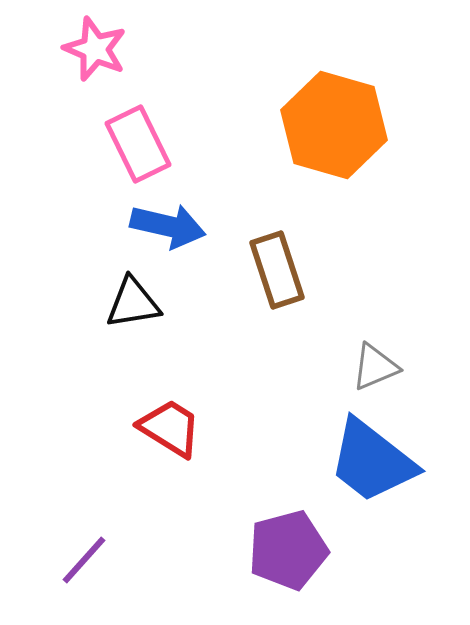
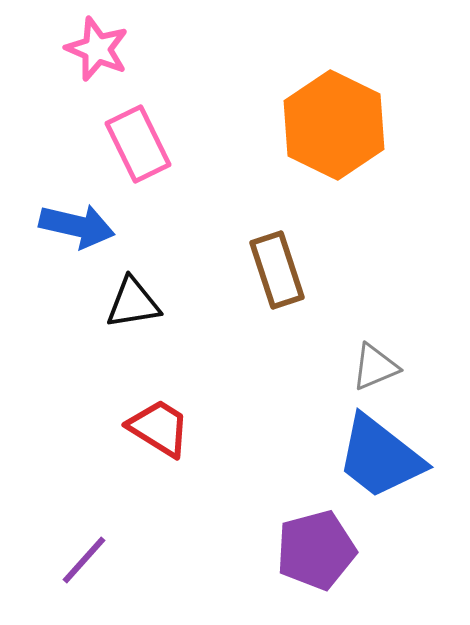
pink star: moved 2 px right
orange hexagon: rotated 10 degrees clockwise
blue arrow: moved 91 px left
red trapezoid: moved 11 px left
blue trapezoid: moved 8 px right, 4 px up
purple pentagon: moved 28 px right
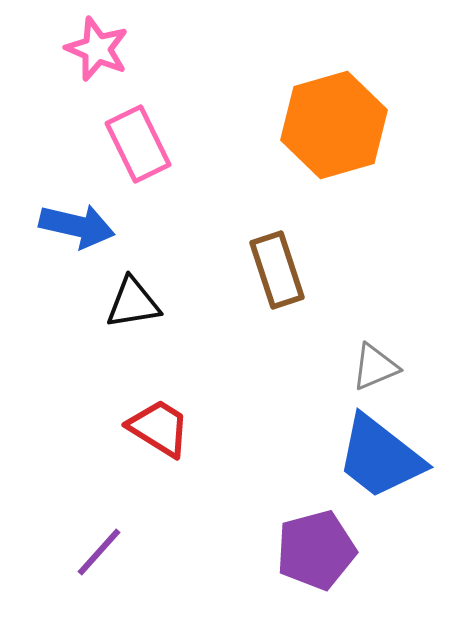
orange hexagon: rotated 18 degrees clockwise
purple line: moved 15 px right, 8 px up
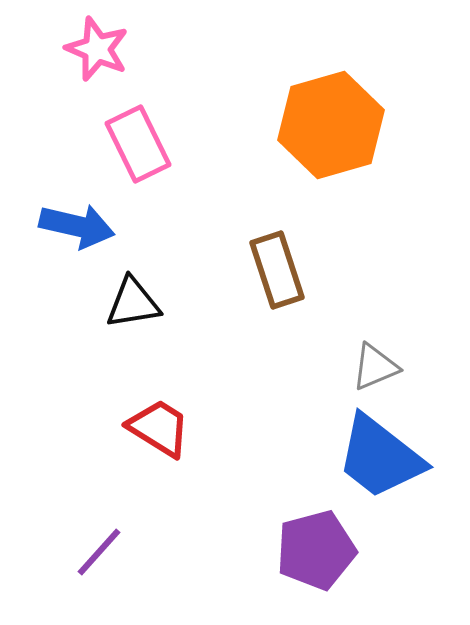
orange hexagon: moved 3 px left
